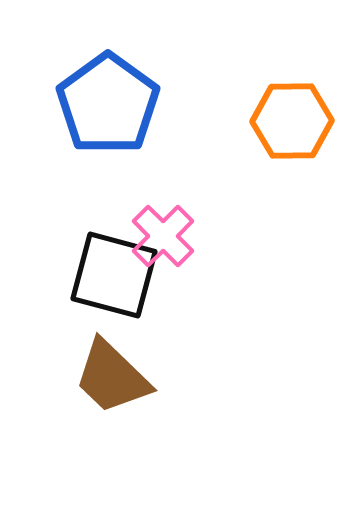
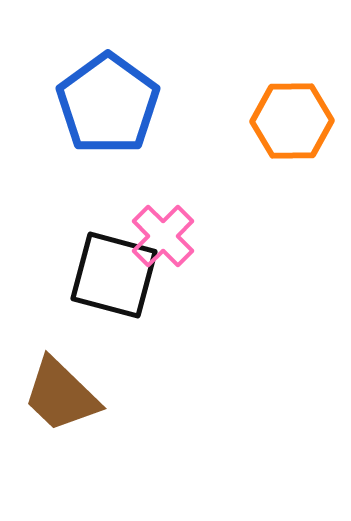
brown trapezoid: moved 51 px left, 18 px down
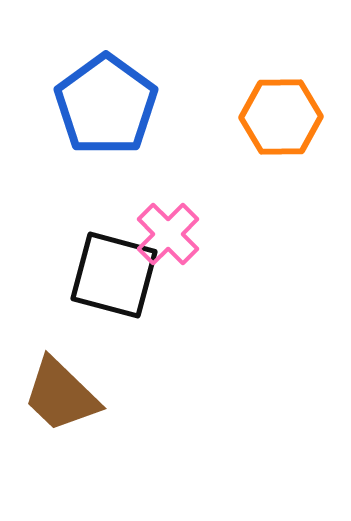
blue pentagon: moved 2 px left, 1 px down
orange hexagon: moved 11 px left, 4 px up
pink cross: moved 5 px right, 2 px up
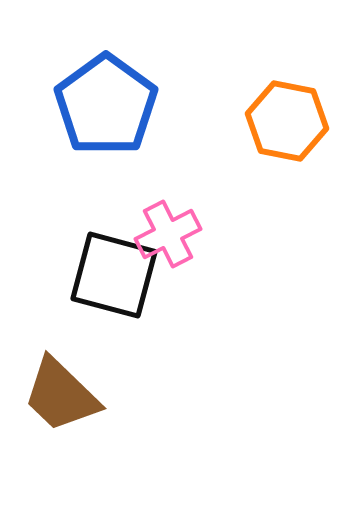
orange hexagon: moved 6 px right, 4 px down; rotated 12 degrees clockwise
pink cross: rotated 18 degrees clockwise
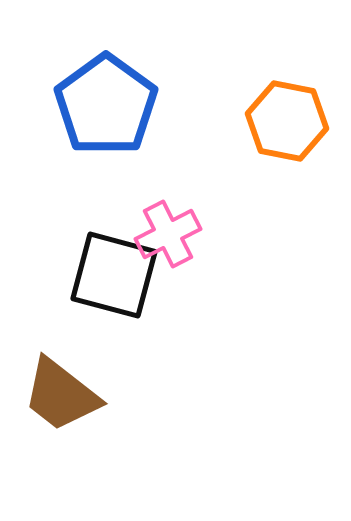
brown trapezoid: rotated 6 degrees counterclockwise
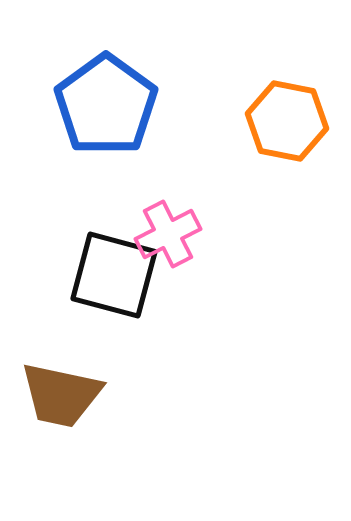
brown trapezoid: rotated 26 degrees counterclockwise
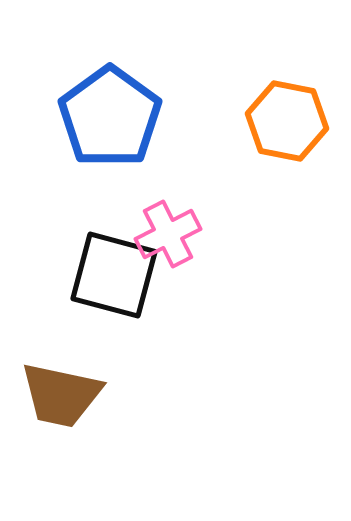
blue pentagon: moved 4 px right, 12 px down
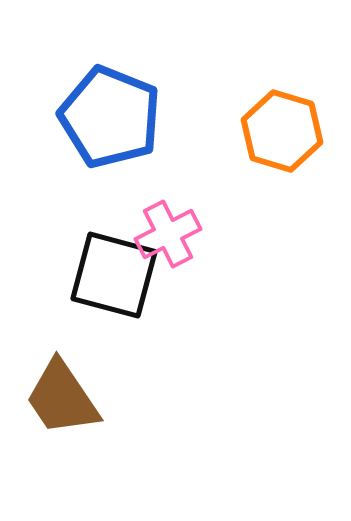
blue pentagon: rotated 14 degrees counterclockwise
orange hexagon: moved 5 px left, 10 px down; rotated 6 degrees clockwise
brown trapezoid: moved 1 px right, 3 px down; rotated 44 degrees clockwise
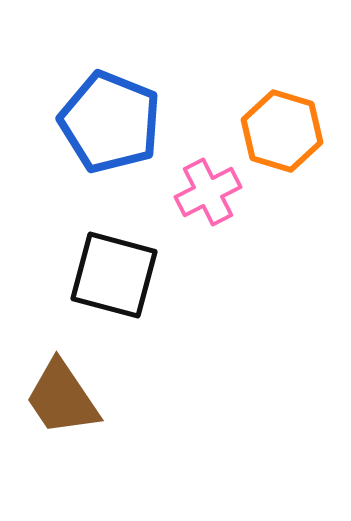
blue pentagon: moved 5 px down
pink cross: moved 40 px right, 42 px up
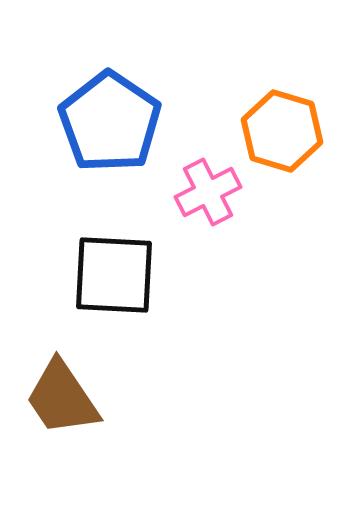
blue pentagon: rotated 12 degrees clockwise
black square: rotated 12 degrees counterclockwise
